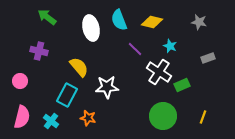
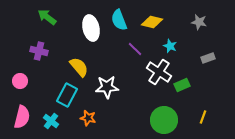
green circle: moved 1 px right, 4 px down
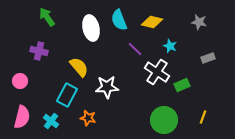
green arrow: rotated 18 degrees clockwise
white cross: moved 2 px left
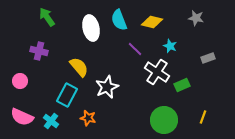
gray star: moved 3 px left, 4 px up
white star: rotated 20 degrees counterclockwise
pink semicircle: rotated 100 degrees clockwise
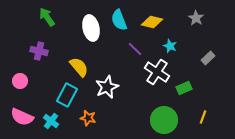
gray star: rotated 21 degrees clockwise
gray rectangle: rotated 24 degrees counterclockwise
green rectangle: moved 2 px right, 3 px down
